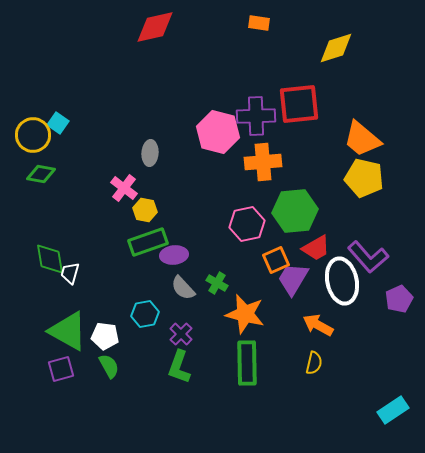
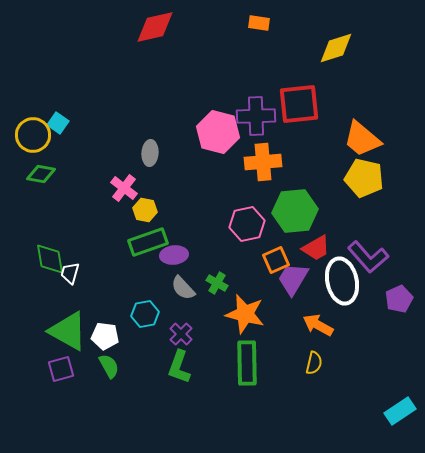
cyan rectangle at (393, 410): moved 7 px right, 1 px down
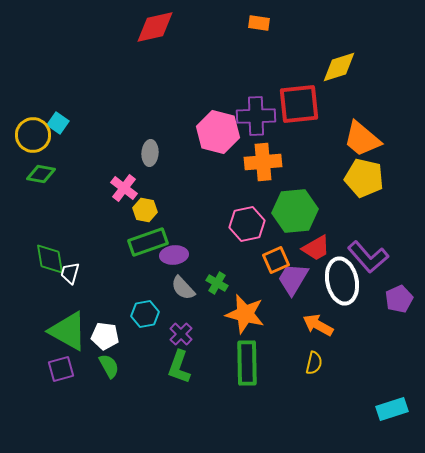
yellow diamond at (336, 48): moved 3 px right, 19 px down
cyan rectangle at (400, 411): moved 8 px left, 2 px up; rotated 16 degrees clockwise
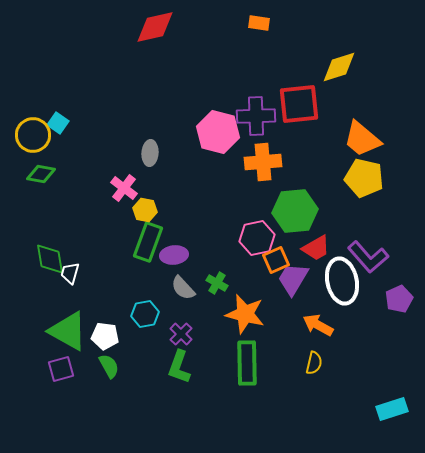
pink hexagon at (247, 224): moved 10 px right, 14 px down
green rectangle at (148, 242): rotated 51 degrees counterclockwise
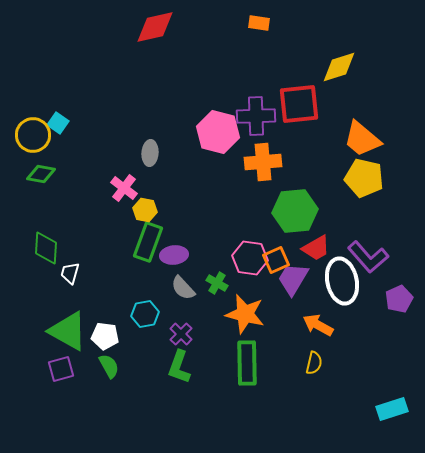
pink hexagon at (257, 238): moved 7 px left, 20 px down; rotated 20 degrees clockwise
green diamond at (50, 259): moved 4 px left, 11 px up; rotated 12 degrees clockwise
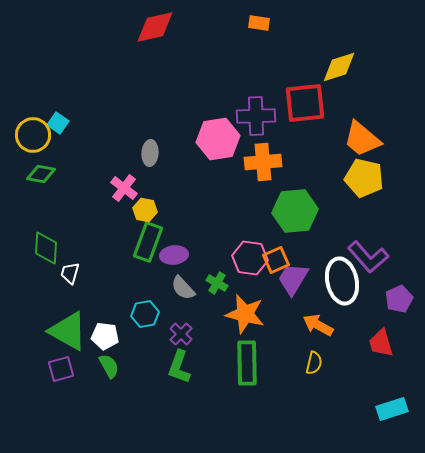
red square at (299, 104): moved 6 px right, 1 px up
pink hexagon at (218, 132): moved 7 px down; rotated 24 degrees counterclockwise
red trapezoid at (316, 248): moved 65 px right, 95 px down; rotated 104 degrees clockwise
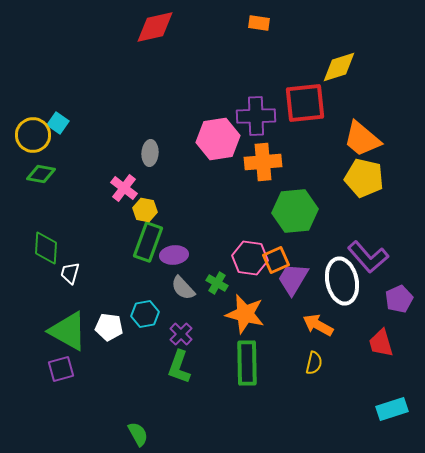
white pentagon at (105, 336): moved 4 px right, 9 px up
green semicircle at (109, 366): moved 29 px right, 68 px down
